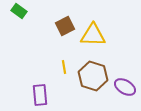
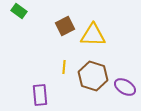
yellow line: rotated 16 degrees clockwise
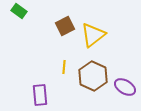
yellow triangle: rotated 40 degrees counterclockwise
brown hexagon: rotated 8 degrees clockwise
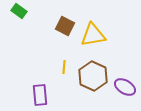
brown square: rotated 36 degrees counterclockwise
yellow triangle: rotated 28 degrees clockwise
